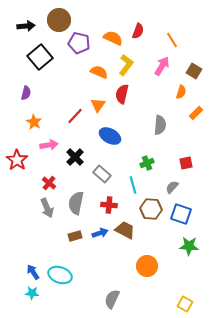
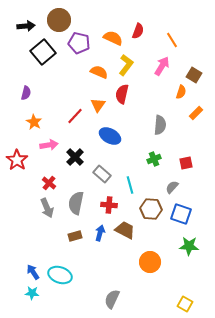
black square at (40, 57): moved 3 px right, 5 px up
brown square at (194, 71): moved 4 px down
green cross at (147, 163): moved 7 px right, 4 px up
cyan line at (133, 185): moved 3 px left
blue arrow at (100, 233): rotated 56 degrees counterclockwise
orange circle at (147, 266): moved 3 px right, 4 px up
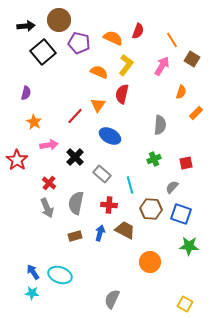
brown square at (194, 75): moved 2 px left, 16 px up
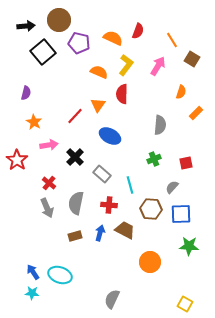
pink arrow at (162, 66): moved 4 px left
red semicircle at (122, 94): rotated 12 degrees counterclockwise
blue square at (181, 214): rotated 20 degrees counterclockwise
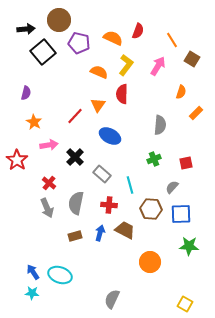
black arrow at (26, 26): moved 3 px down
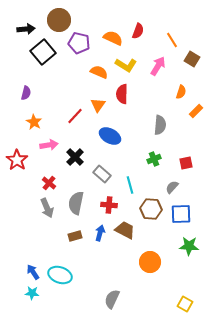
yellow L-shape at (126, 65): rotated 85 degrees clockwise
orange rectangle at (196, 113): moved 2 px up
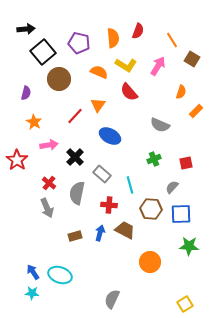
brown circle at (59, 20): moved 59 px down
orange semicircle at (113, 38): rotated 60 degrees clockwise
red semicircle at (122, 94): moved 7 px right, 2 px up; rotated 42 degrees counterclockwise
gray semicircle at (160, 125): rotated 108 degrees clockwise
gray semicircle at (76, 203): moved 1 px right, 10 px up
yellow square at (185, 304): rotated 28 degrees clockwise
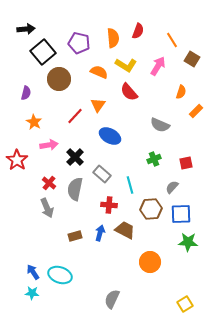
gray semicircle at (77, 193): moved 2 px left, 4 px up
brown hexagon at (151, 209): rotated 10 degrees counterclockwise
green star at (189, 246): moved 1 px left, 4 px up
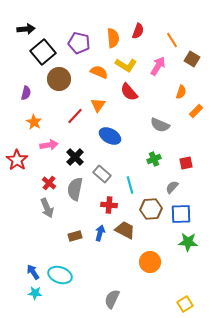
cyan star at (32, 293): moved 3 px right
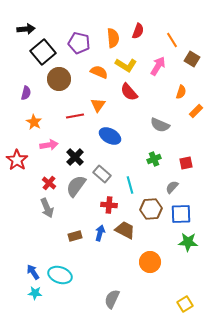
red line at (75, 116): rotated 36 degrees clockwise
gray semicircle at (75, 189): moved 1 px right, 3 px up; rotated 25 degrees clockwise
